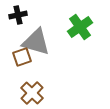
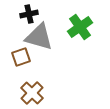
black cross: moved 11 px right, 1 px up
gray triangle: moved 3 px right, 5 px up
brown square: moved 1 px left
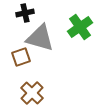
black cross: moved 4 px left, 1 px up
gray triangle: moved 1 px right, 1 px down
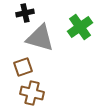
brown square: moved 2 px right, 10 px down
brown cross: rotated 30 degrees counterclockwise
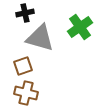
brown square: moved 1 px up
brown cross: moved 6 px left
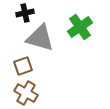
brown cross: rotated 15 degrees clockwise
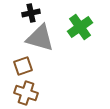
black cross: moved 6 px right
brown cross: rotated 10 degrees counterclockwise
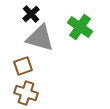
black cross: moved 1 px down; rotated 30 degrees counterclockwise
green cross: rotated 20 degrees counterclockwise
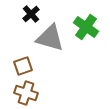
green cross: moved 6 px right
gray triangle: moved 10 px right
